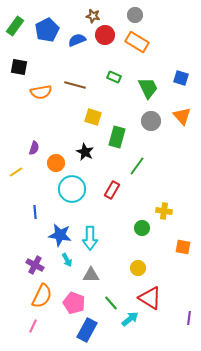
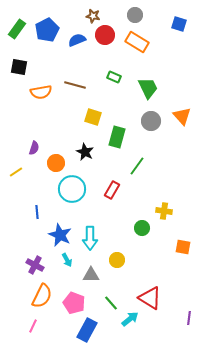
green rectangle at (15, 26): moved 2 px right, 3 px down
blue square at (181, 78): moved 2 px left, 54 px up
blue line at (35, 212): moved 2 px right
blue star at (60, 235): rotated 15 degrees clockwise
yellow circle at (138, 268): moved 21 px left, 8 px up
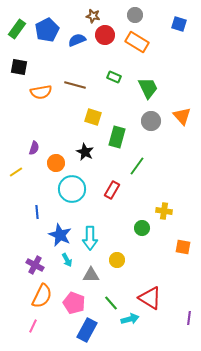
cyan arrow at (130, 319): rotated 24 degrees clockwise
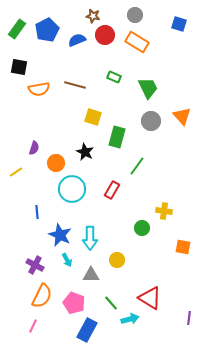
orange semicircle at (41, 92): moved 2 px left, 3 px up
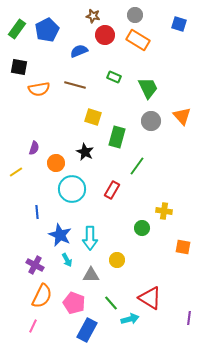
blue semicircle at (77, 40): moved 2 px right, 11 px down
orange rectangle at (137, 42): moved 1 px right, 2 px up
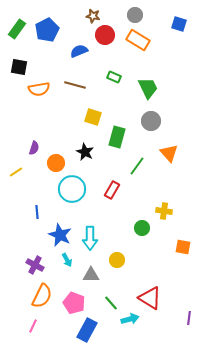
orange triangle at (182, 116): moved 13 px left, 37 px down
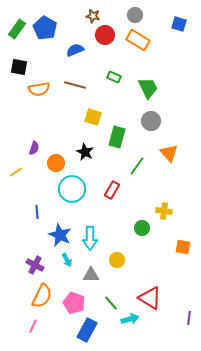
blue pentagon at (47, 30): moved 2 px left, 2 px up; rotated 15 degrees counterclockwise
blue semicircle at (79, 51): moved 4 px left, 1 px up
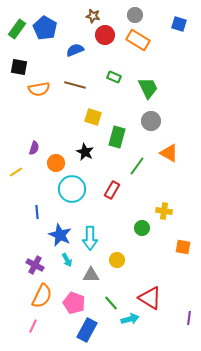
orange triangle at (169, 153): rotated 18 degrees counterclockwise
